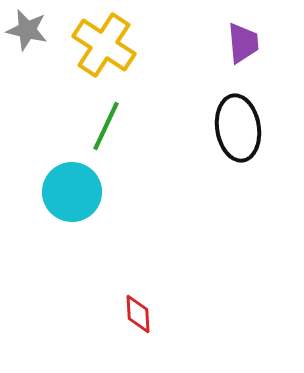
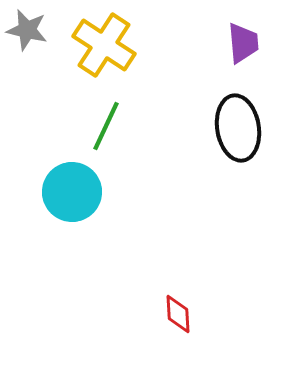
red diamond: moved 40 px right
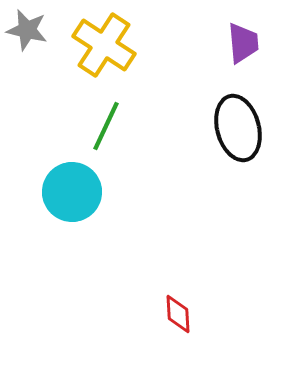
black ellipse: rotated 6 degrees counterclockwise
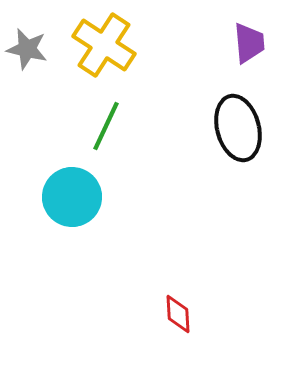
gray star: moved 19 px down
purple trapezoid: moved 6 px right
cyan circle: moved 5 px down
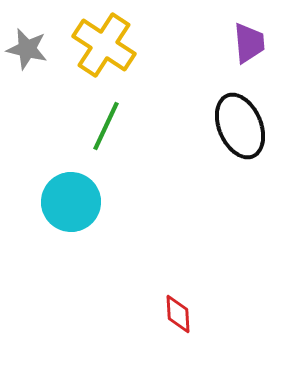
black ellipse: moved 2 px right, 2 px up; rotated 8 degrees counterclockwise
cyan circle: moved 1 px left, 5 px down
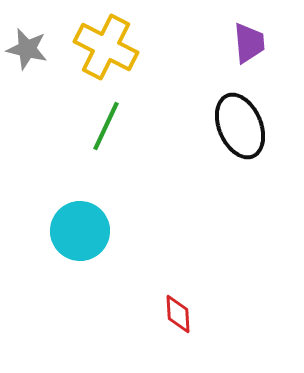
yellow cross: moved 2 px right, 2 px down; rotated 6 degrees counterclockwise
cyan circle: moved 9 px right, 29 px down
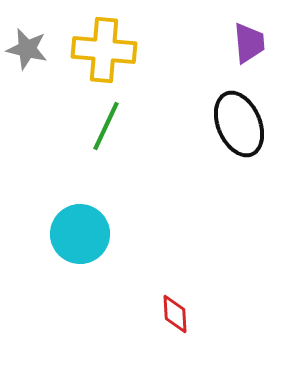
yellow cross: moved 2 px left, 3 px down; rotated 22 degrees counterclockwise
black ellipse: moved 1 px left, 2 px up
cyan circle: moved 3 px down
red diamond: moved 3 px left
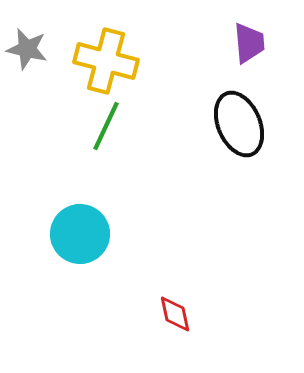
yellow cross: moved 2 px right, 11 px down; rotated 10 degrees clockwise
red diamond: rotated 9 degrees counterclockwise
